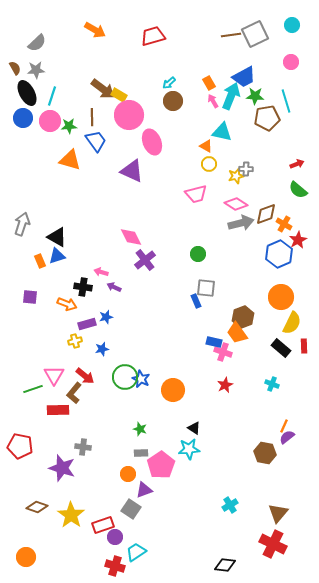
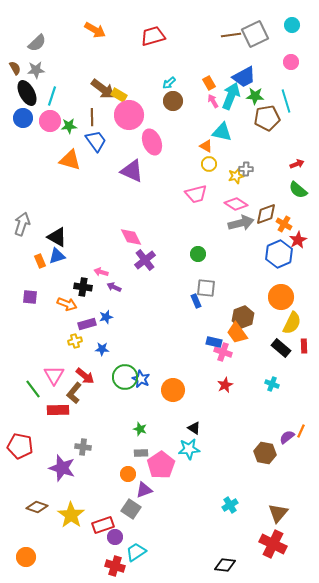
blue star at (102, 349): rotated 16 degrees clockwise
green line at (33, 389): rotated 72 degrees clockwise
orange line at (284, 426): moved 17 px right, 5 px down
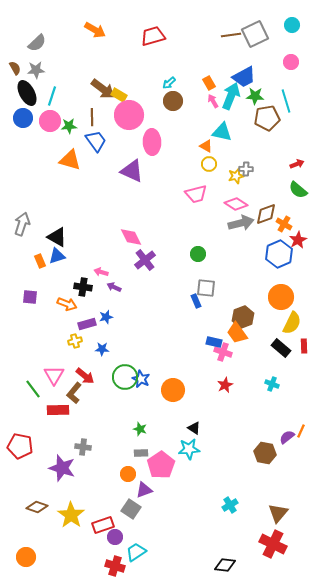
pink ellipse at (152, 142): rotated 20 degrees clockwise
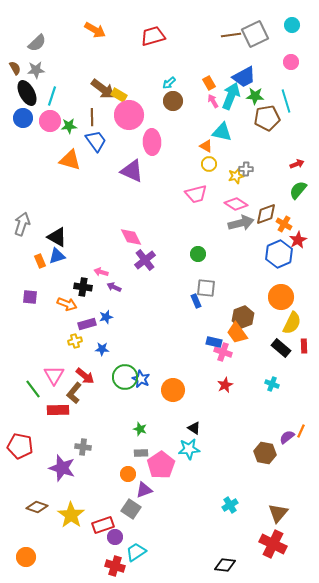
green semicircle at (298, 190): rotated 90 degrees clockwise
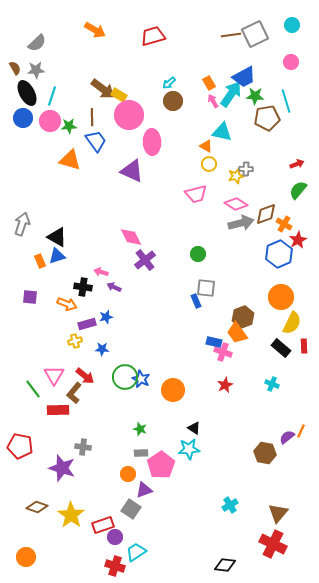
cyan arrow at (231, 96): moved 2 px up; rotated 12 degrees clockwise
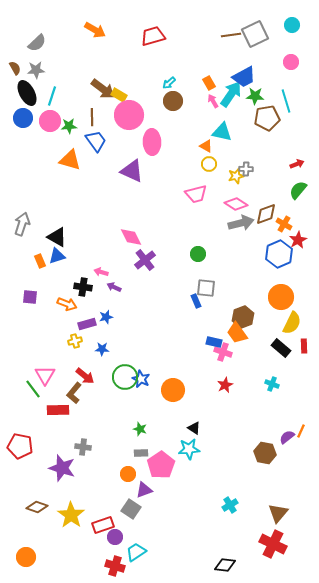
pink triangle at (54, 375): moved 9 px left
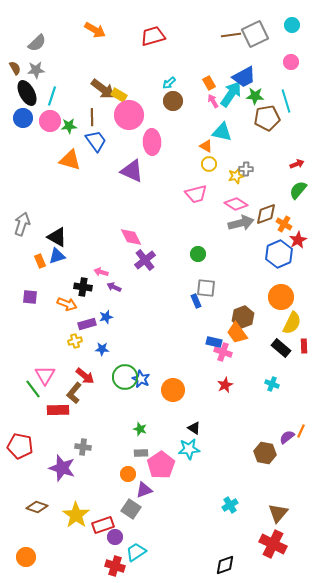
yellow star at (71, 515): moved 5 px right
black diamond at (225, 565): rotated 25 degrees counterclockwise
